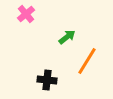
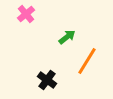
black cross: rotated 30 degrees clockwise
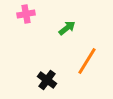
pink cross: rotated 30 degrees clockwise
green arrow: moved 9 px up
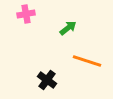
green arrow: moved 1 px right
orange line: rotated 76 degrees clockwise
